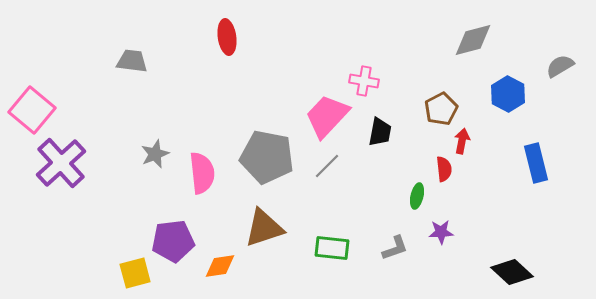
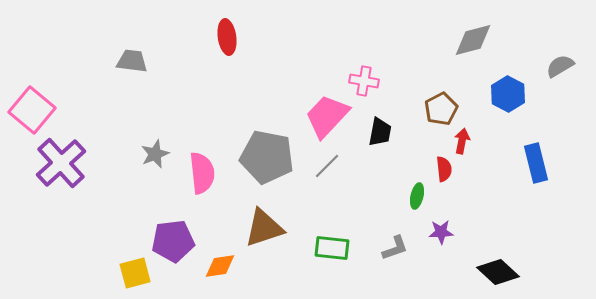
black diamond: moved 14 px left
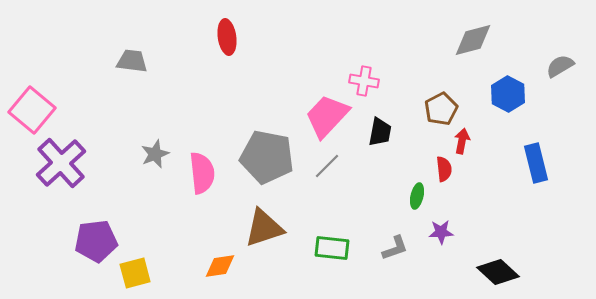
purple pentagon: moved 77 px left
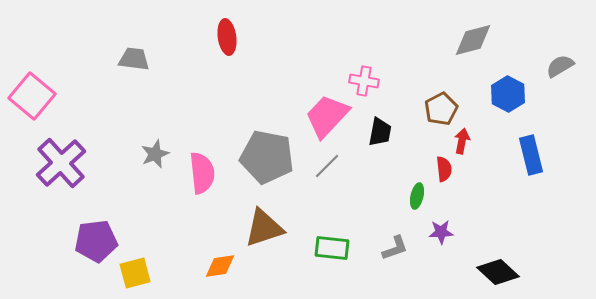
gray trapezoid: moved 2 px right, 2 px up
pink square: moved 14 px up
blue rectangle: moved 5 px left, 8 px up
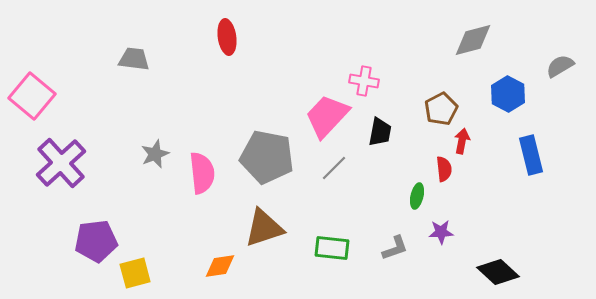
gray line: moved 7 px right, 2 px down
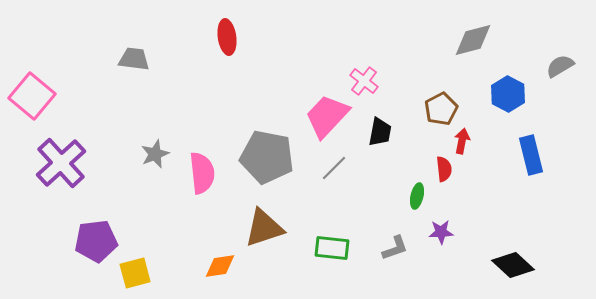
pink cross: rotated 28 degrees clockwise
black diamond: moved 15 px right, 7 px up
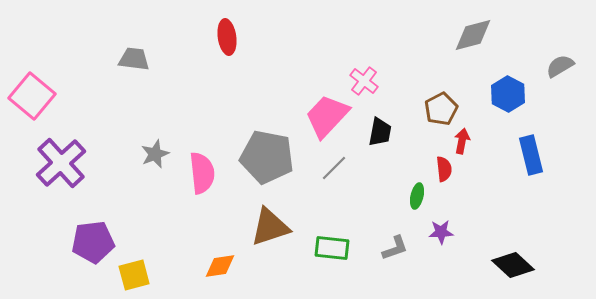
gray diamond: moved 5 px up
brown triangle: moved 6 px right, 1 px up
purple pentagon: moved 3 px left, 1 px down
yellow square: moved 1 px left, 2 px down
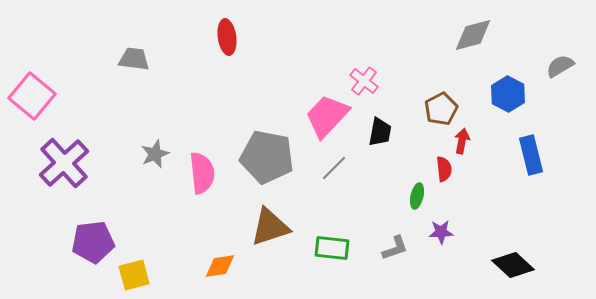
purple cross: moved 3 px right
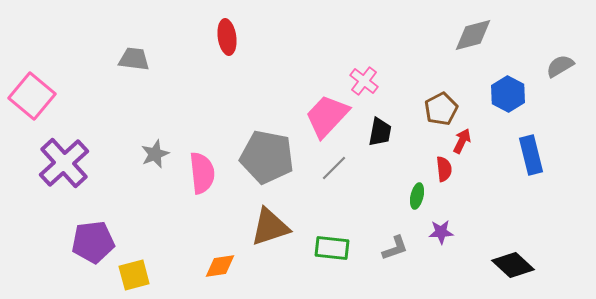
red arrow: rotated 15 degrees clockwise
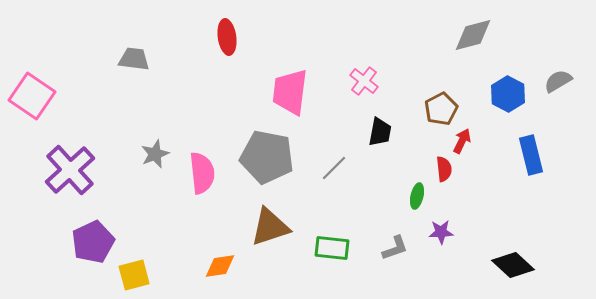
gray semicircle: moved 2 px left, 15 px down
pink square: rotated 6 degrees counterclockwise
pink trapezoid: moved 37 px left, 24 px up; rotated 36 degrees counterclockwise
purple cross: moved 6 px right, 7 px down
purple pentagon: rotated 18 degrees counterclockwise
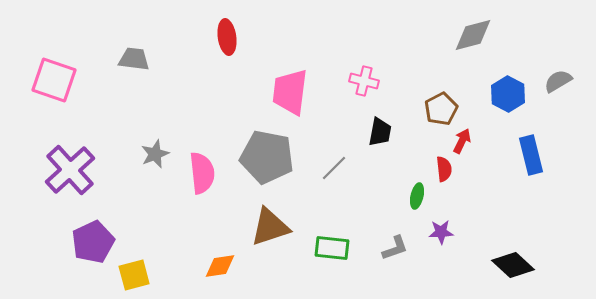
pink cross: rotated 24 degrees counterclockwise
pink square: moved 22 px right, 16 px up; rotated 15 degrees counterclockwise
